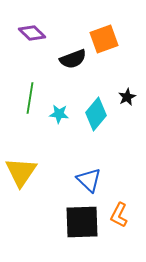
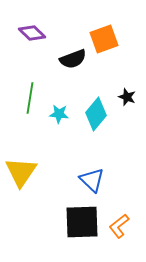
black star: rotated 24 degrees counterclockwise
blue triangle: moved 3 px right
orange L-shape: moved 11 px down; rotated 25 degrees clockwise
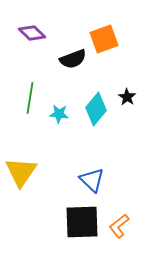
black star: rotated 12 degrees clockwise
cyan diamond: moved 5 px up
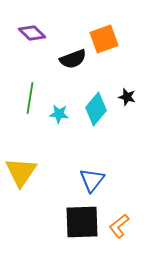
black star: rotated 18 degrees counterclockwise
blue triangle: rotated 24 degrees clockwise
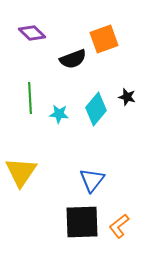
green line: rotated 12 degrees counterclockwise
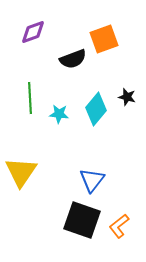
purple diamond: moved 1 px right, 1 px up; rotated 64 degrees counterclockwise
black square: moved 2 px up; rotated 21 degrees clockwise
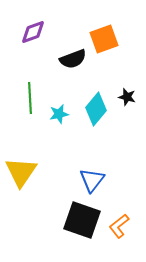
cyan star: rotated 18 degrees counterclockwise
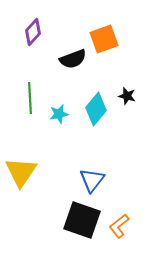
purple diamond: rotated 28 degrees counterclockwise
black star: moved 1 px up
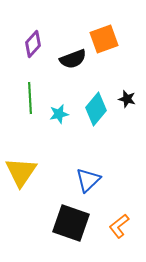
purple diamond: moved 12 px down
black star: moved 3 px down
blue triangle: moved 4 px left; rotated 8 degrees clockwise
black square: moved 11 px left, 3 px down
